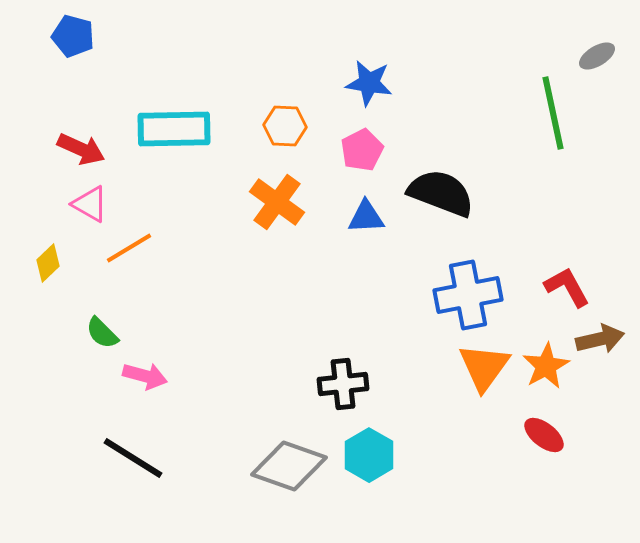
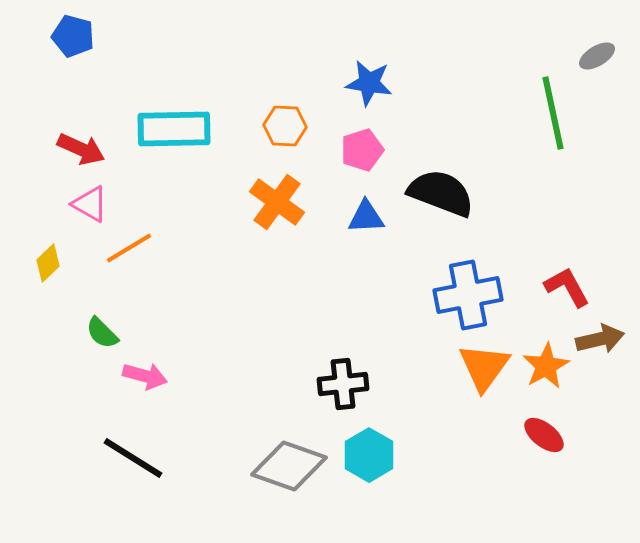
pink pentagon: rotated 9 degrees clockwise
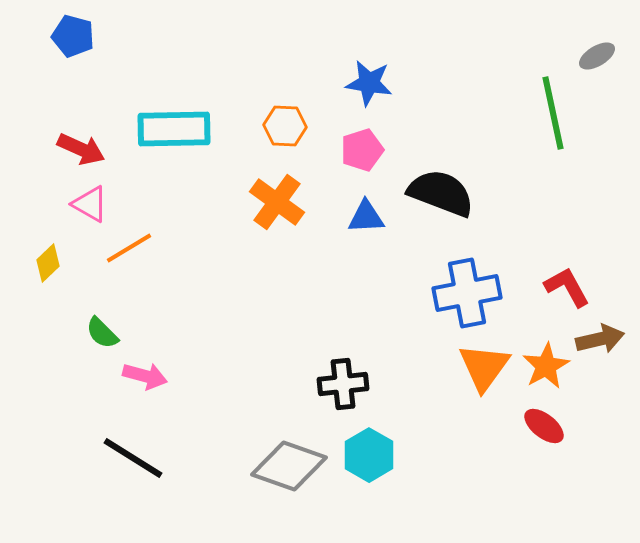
blue cross: moved 1 px left, 2 px up
red ellipse: moved 9 px up
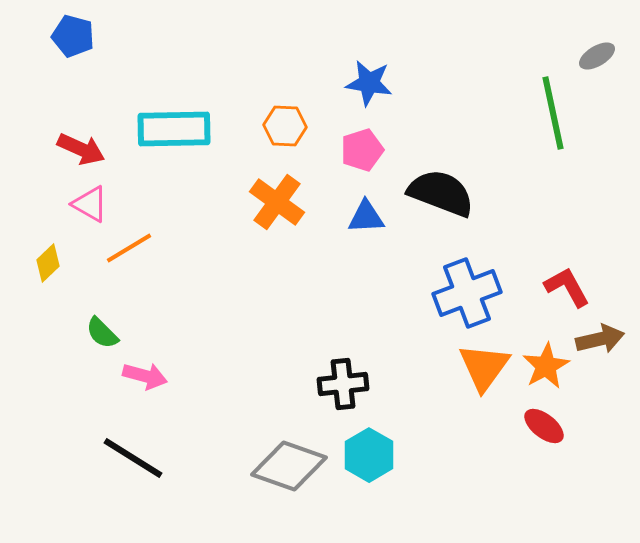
blue cross: rotated 10 degrees counterclockwise
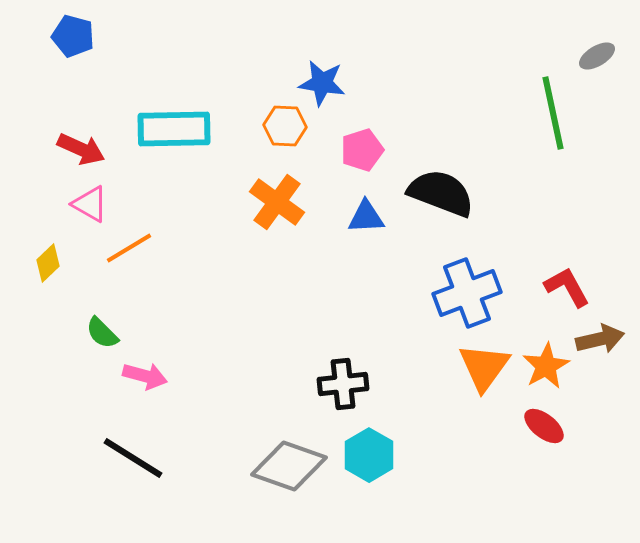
blue star: moved 47 px left
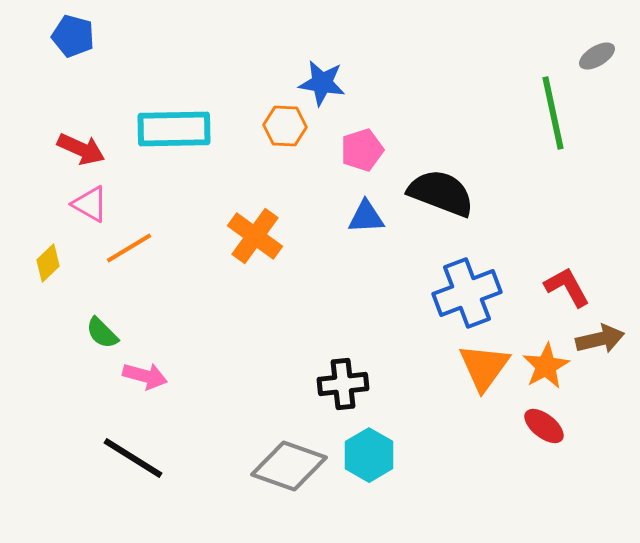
orange cross: moved 22 px left, 34 px down
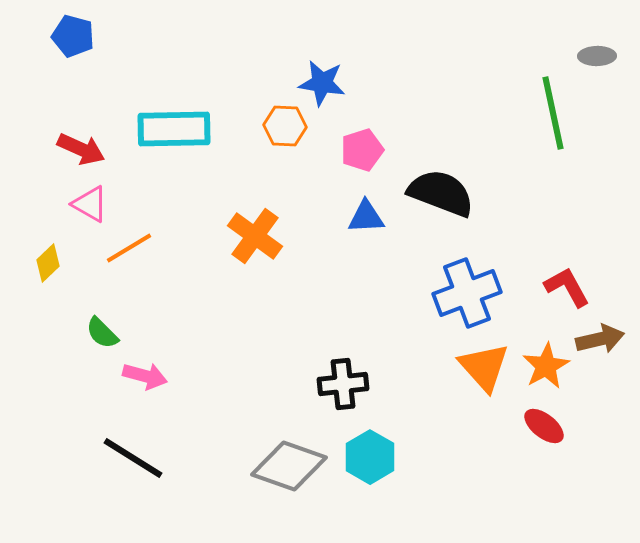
gray ellipse: rotated 30 degrees clockwise
orange triangle: rotated 18 degrees counterclockwise
cyan hexagon: moved 1 px right, 2 px down
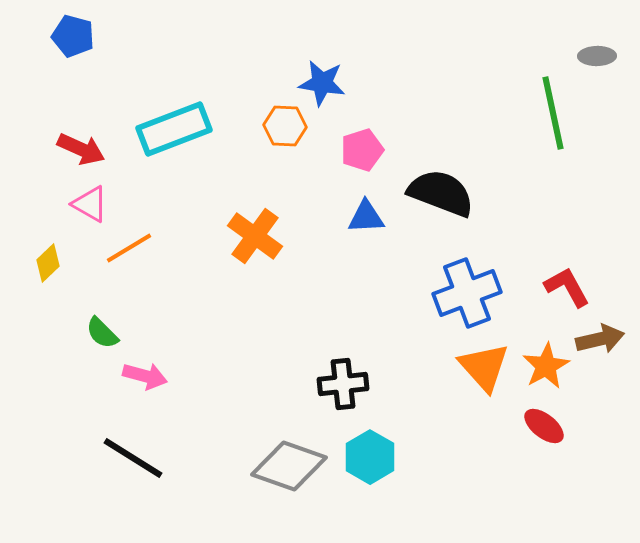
cyan rectangle: rotated 20 degrees counterclockwise
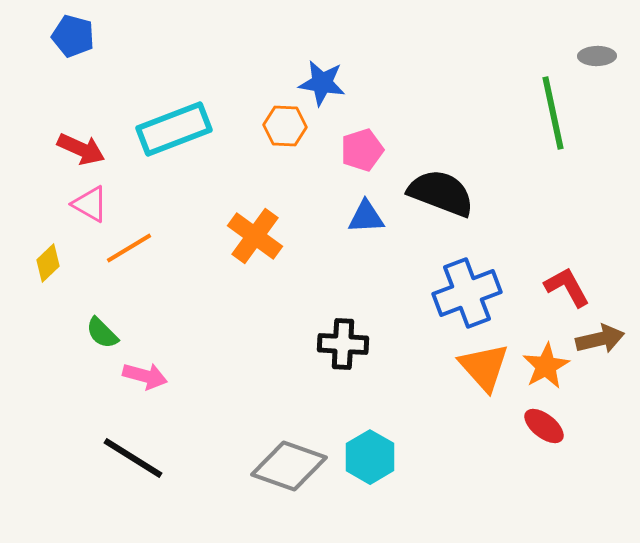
black cross: moved 40 px up; rotated 9 degrees clockwise
